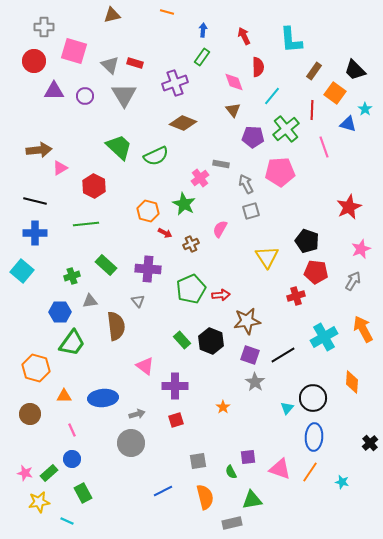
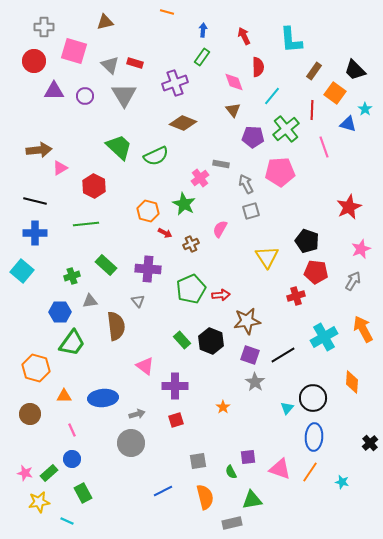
brown triangle at (112, 15): moved 7 px left, 7 px down
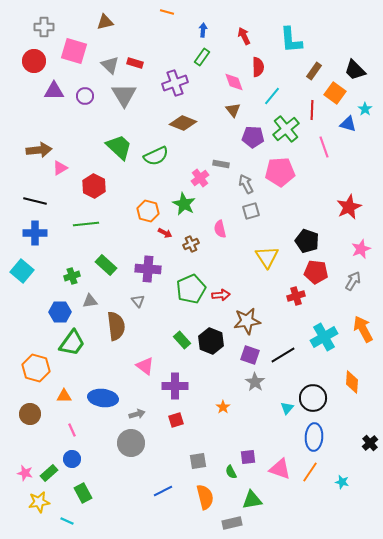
pink semicircle at (220, 229): rotated 42 degrees counterclockwise
blue ellipse at (103, 398): rotated 12 degrees clockwise
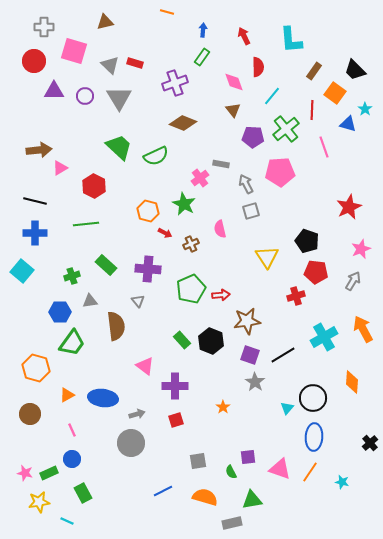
gray triangle at (124, 95): moved 5 px left, 3 px down
orange triangle at (64, 396): moved 3 px right, 1 px up; rotated 28 degrees counterclockwise
green rectangle at (49, 473): rotated 18 degrees clockwise
orange semicircle at (205, 497): rotated 60 degrees counterclockwise
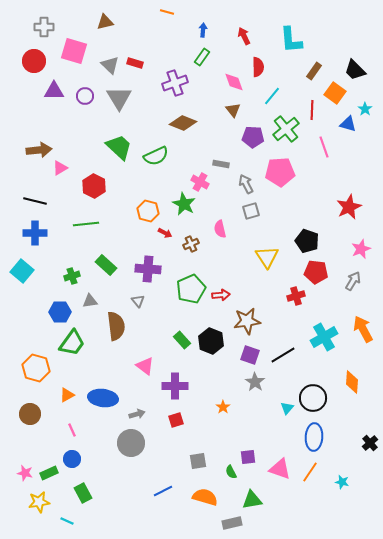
pink cross at (200, 178): moved 4 px down; rotated 24 degrees counterclockwise
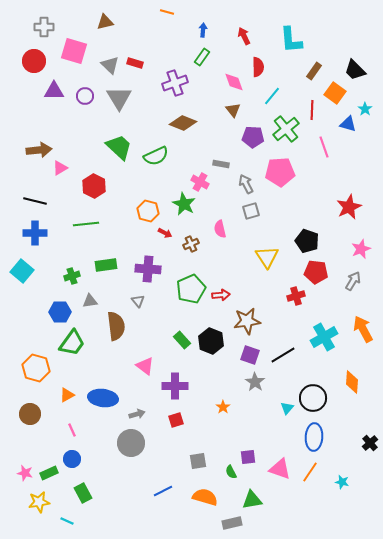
green rectangle at (106, 265): rotated 50 degrees counterclockwise
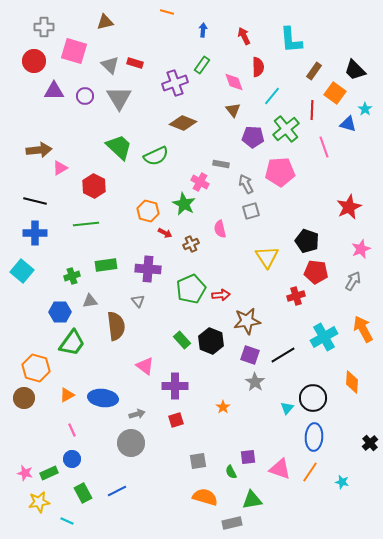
green rectangle at (202, 57): moved 8 px down
brown circle at (30, 414): moved 6 px left, 16 px up
blue line at (163, 491): moved 46 px left
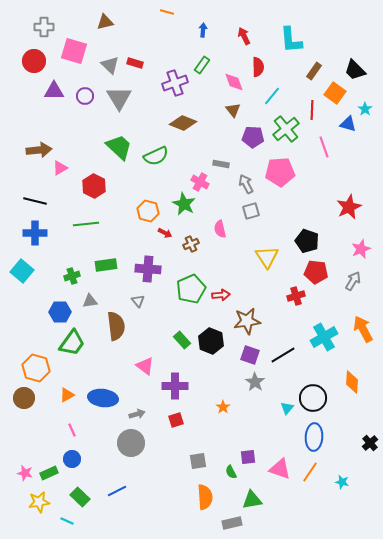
green rectangle at (83, 493): moved 3 px left, 4 px down; rotated 18 degrees counterclockwise
orange semicircle at (205, 497): rotated 70 degrees clockwise
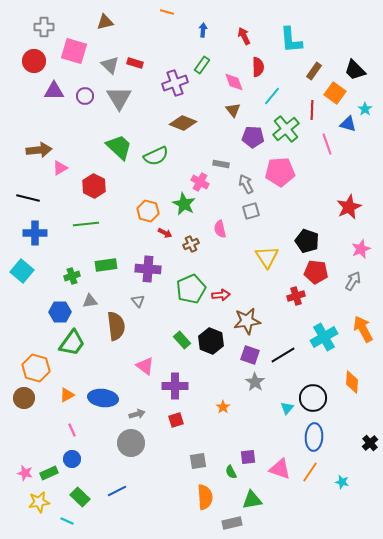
pink line at (324, 147): moved 3 px right, 3 px up
black line at (35, 201): moved 7 px left, 3 px up
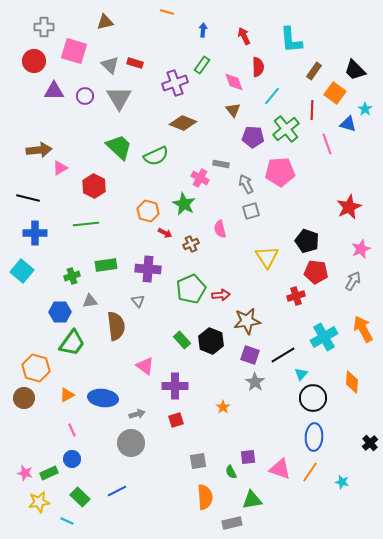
pink cross at (200, 182): moved 4 px up
cyan triangle at (287, 408): moved 14 px right, 34 px up
